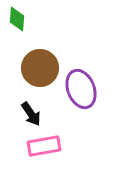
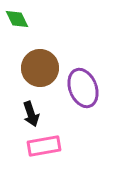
green diamond: rotated 30 degrees counterclockwise
purple ellipse: moved 2 px right, 1 px up
black arrow: rotated 15 degrees clockwise
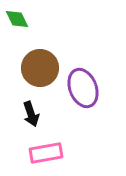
pink rectangle: moved 2 px right, 7 px down
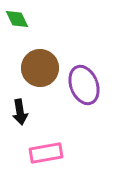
purple ellipse: moved 1 px right, 3 px up
black arrow: moved 11 px left, 2 px up; rotated 10 degrees clockwise
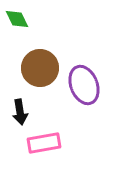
pink rectangle: moved 2 px left, 10 px up
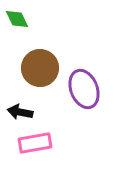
purple ellipse: moved 4 px down
black arrow: rotated 110 degrees clockwise
pink rectangle: moved 9 px left
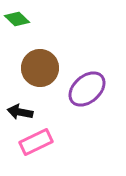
green diamond: rotated 20 degrees counterclockwise
purple ellipse: moved 3 px right; rotated 69 degrees clockwise
pink rectangle: moved 1 px right, 1 px up; rotated 16 degrees counterclockwise
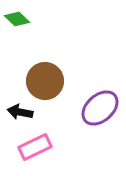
brown circle: moved 5 px right, 13 px down
purple ellipse: moved 13 px right, 19 px down
pink rectangle: moved 1 px left, 5 px down
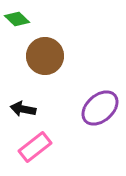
brown circle: moved 25 px up
black arrow: moved 3 px right, 3 px up
pink rectangle: rotated 12 degrees counterclockwise
